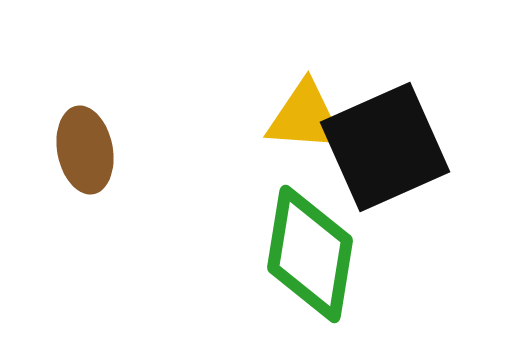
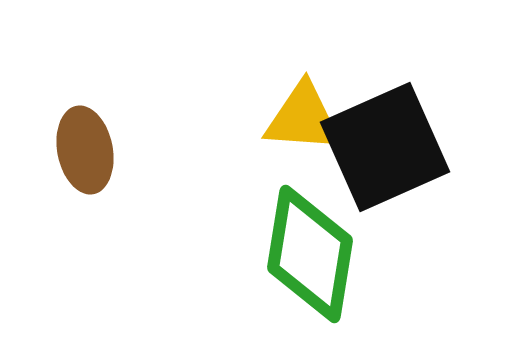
yellow triangle: moved 2 px left, 1 px down
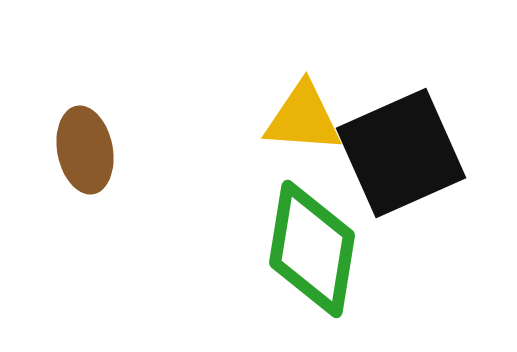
black square: moved 16 px right, 6 px down
green diamond: moved 2 px right, 5 px up
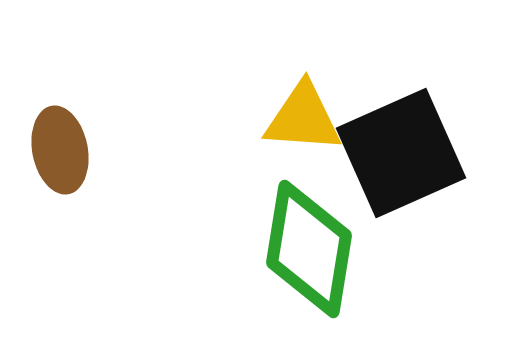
brown ellipse: moved 25 px left
green diamond: moved 3 px left
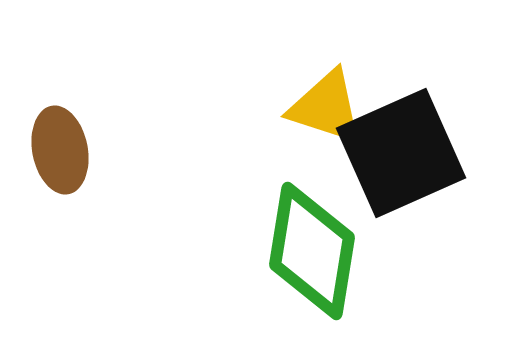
yellow triangle: moved 23 px right, 11 px up; rotated 14 degrees clockwise
green diamond: moved 3 px right, 2 px down
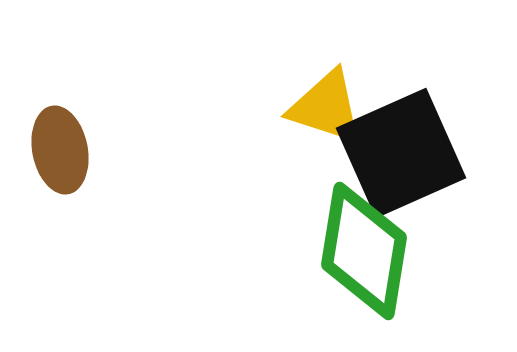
green diamond: moved 52 px right
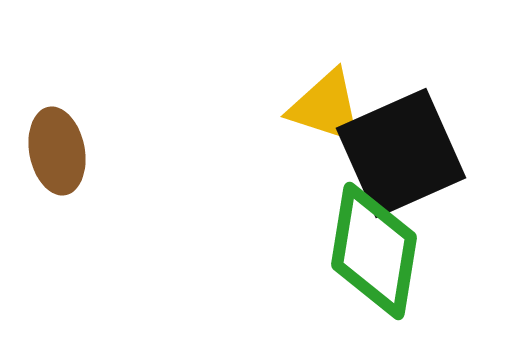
brown ellipse: moved 3 px left, 1 px down
green diamond: moved 10 px right
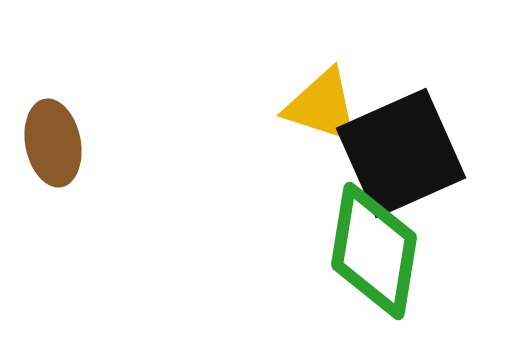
yellow triangle: moved 4 px left, 1 px up
brown ellipse: moved 4 px left, 8 px up
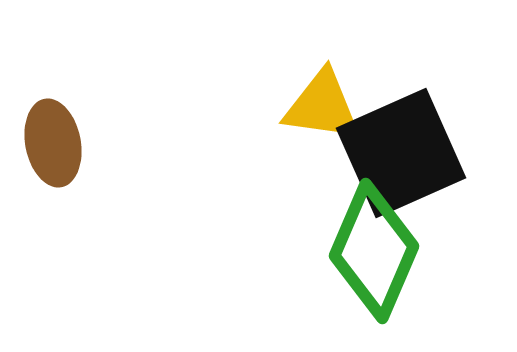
yellow triangle: rotated 10 degrees counterclockwise
green diamond: rotated 14 degrees clockwise
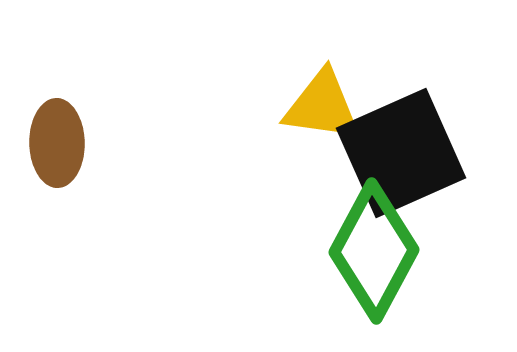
brown ellipse: moved 4 px right; rotated 10 degrees clockwise
green diamond: rotated 5 degrees clockwise
